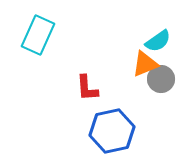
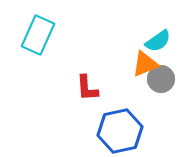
blue hexagon: moved 8 px right
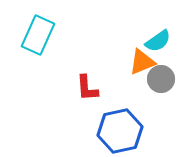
orange triangle: moved 3 px left, 2 px up
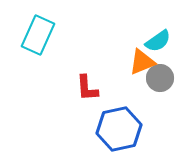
gray circle: moved 1 px left, 1 px up
blue hexagon: moved 1 px left, 2 px up
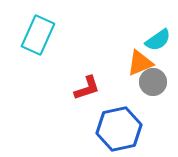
cyan semicircle: moved 1 px up
orange triangle: moved 2 px left, 1 px down
gray circle: moved 7 px left, 4 px down
red L-shape: rotated 104 degrees counterclockwise
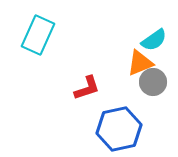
cyan semicircle: moved 4 px left
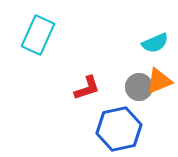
cyan semicircle: moved 1 px right, 3 px down; rotated 12 degrees clockwise
orange triangle: moved 19 px right, 18 px down
gray circle: moved 14 px left, 5 px down
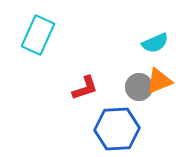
red L-shape: moved 2 px left
blue hexagon: moved 2 px left; rotated 9 degrees clockwise
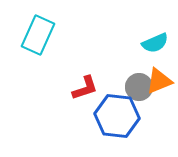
blue hexagon: moved 13 px up; rotated 9 degrees clockwise
